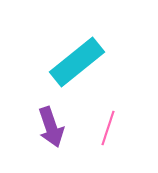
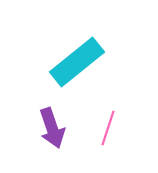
purple arrow: moved 1 px right, 1 px down
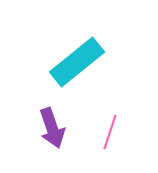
pink line: moved 2 px right, 4 px down
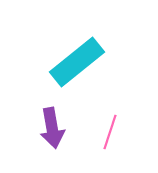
purple arrow: rotated 9 degrees clockwise
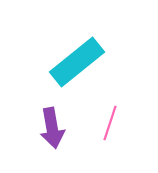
pink line: moved 9 px up
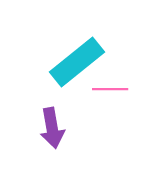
pink line: moved 34 px up; rotated 72 degrees clockwise
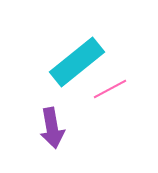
pink line: rotated 28 degrees counterclockwise
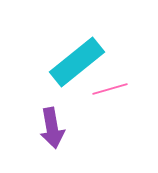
pink line: rotated 12 degrees clockwise
